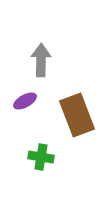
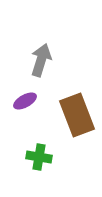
gray arrow: rotated 16 degrees clockwise
green cross: moved 2 px left
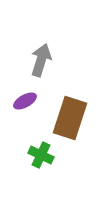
brown rectangle: moved 7 px left, 3 px down; rotated 39 degrees clockwise
green cross: moved 2 px right, 2 px up; rotated 15 degrees clockwise
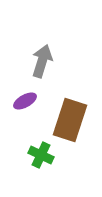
gray arrow: moved 1 px right, 1 px down
brown rectangle: moved 2 px down
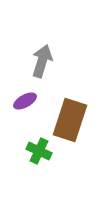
green cross: moved 2 px left, 4 px up
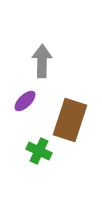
gray arrow: rotated 16 degrees counterclockwise
purple ellipse: rotated 15 degrees counterclockwise
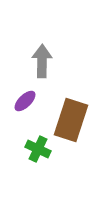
brown rectangle: moved 1 px right
green cross: moved 1 px left, 2 px up
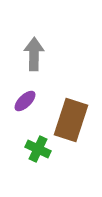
gray arrow: moved 8 px left, 7 px up
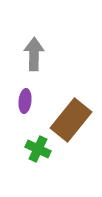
purple ellipse: rotated 40 degrees counterclockwise
brown rectangle: rotated 21 degrees clockwise
